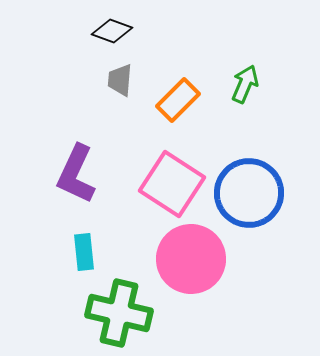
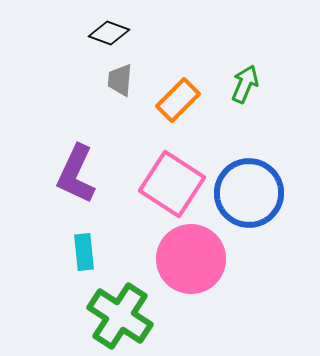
black diamond: moved 3 px left, 2 px down
green cross: moved 1 px right, 3 px down; rotated 20 degrees clockwise
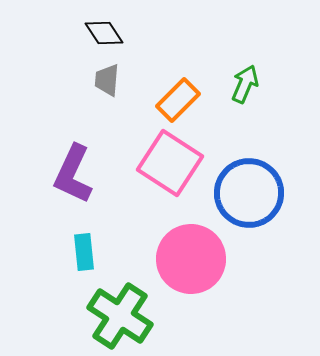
black diamond: moved 5 px left; rotated 36 degrees clockwise
gray trapezoid: moved 13 px left
purple L-shape: moved 3 px left
pink square: moved 2 px left, 21 px up
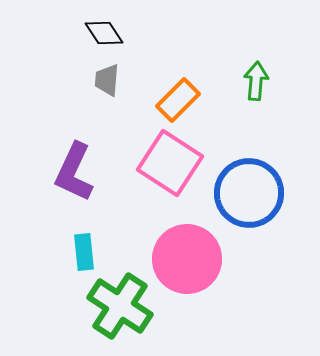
green arrow: moved 11 px right, 3 px up; rotated 18 degrees counterclockwise
purple L-shape: moved 1 px right, 2 px up
pink circle: moved 4 px left
green cross: moved 10 px up
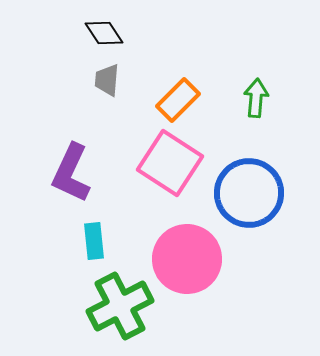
green arrow: moved 17 px down
purple L-shape: moved 3 px left, 1 px down
cyan rectangle: moved 10 px right, 11 px up
green cross: rotated 30 degrees clockwise
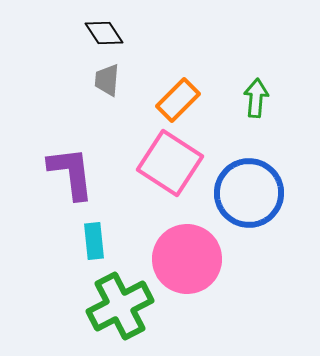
purple L-shape: rotated 148 degrees clockwise
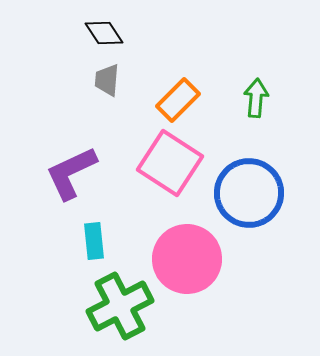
purple L-shape: rotated 108 degrees counterclockwise
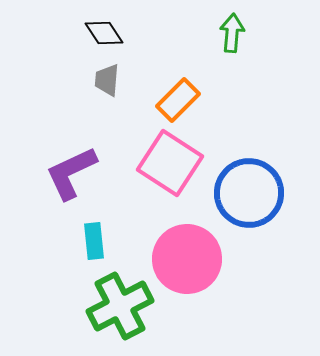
green arrow: moved 24 px left, 65 px up
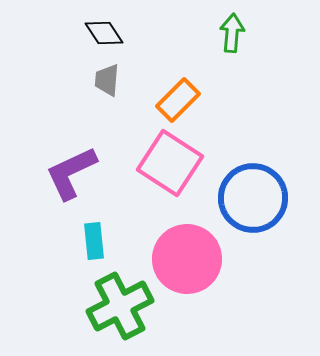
blue circle: moved 4 px right, 5 px down
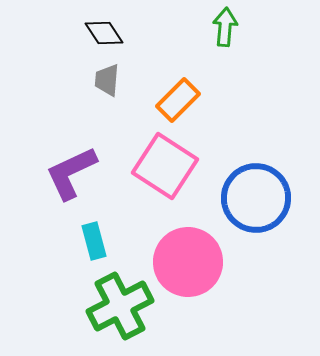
green arrow: moved 7 px left, 6 px up
pink square: moved 5 px left, 3 px down
blue circle: moved 3 px right
cyan rectangle: rotated 9 degrees counterclockwise
pink circle: moved 1 px right, 3 px down
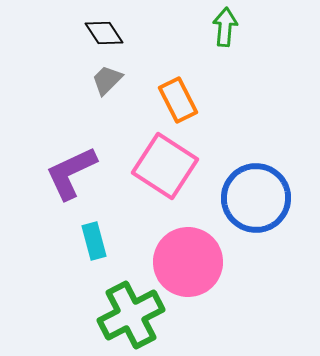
gray trapezoid: rotated 40 degrees clockwise
orange rectangle: rotated 72 degrees counterclockwise
green cross: moved 11 px right, 9 px down
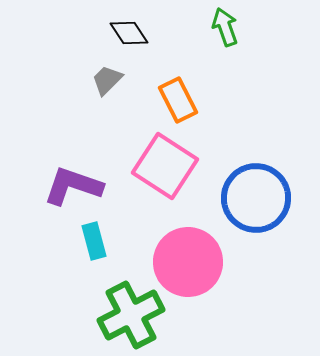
green arrow: rotated 24 degrees counterclockwise
black diamond: moved 25 px right
purple L-shape: moved 2 px right, 13 px down; rotated 44 degrees clockwise
